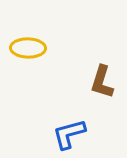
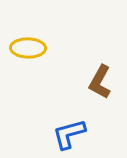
brown L-shape: moved 2 px left; rotated 12 degrees clockwise
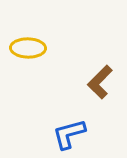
brown L-shape: rotated 16 degrees clockwise
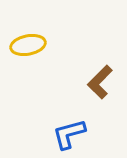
yellow ellipse: moved 3 px up; rotated 12 degrees counterclockwise
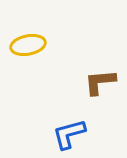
brown L-shape: rotated 40 degrees clockwise
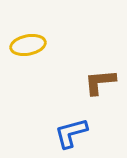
blue L-shape: moved 2 px right, 1 px up
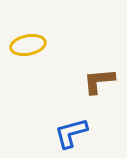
brown L-shape: moved 1 px left, 1 px up
